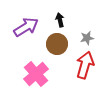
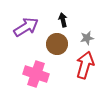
black arrow: moved 3 px right
pink cross: rotated 30 degrees counterclockwise
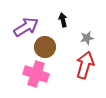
brown circle: moved 12 px left, 3 px down
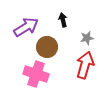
brown circle: moved 2 px right
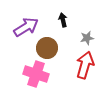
brown circle: moved 1 px down
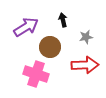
gray star: moved 1 px left, 1 px up
brown circle: moved 3 px right, 1 px up
red arrow: rotated 72 degrees clockwise
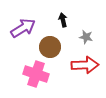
purple arrow: moved 3 px left, 1 px down
gray star: rotated 24 degrees clockwise
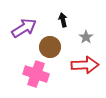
purple arrow: moved 1 px right
gray star: rotated 24 degrees clockwise
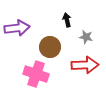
black arrow: moved 4 px right
purple arrow: moved 7 px left; rotated 25 degrees clockwise
gray star: rotated 24 degrees counterclockwise
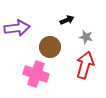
black arrow: rotated 80 degrees clockwise
red arrow: rotated 72 degrees counterclockwise
